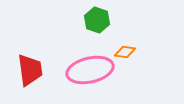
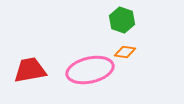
green hexagon: moved 25 px right
red trapezoid: rotated 92 degrees counterclockwise
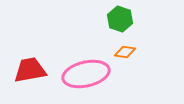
green hexagon: moved 2 px left, 1 px up
pink ellipse: moved 4 px left, 4 px down
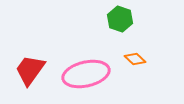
orange diamond: moved 10 px right, 7 px down; rotated 35 degrees clockwise
red trapezoid: rotated 44 degrees counterclockwise
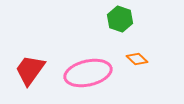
orange diamond: moved 2 px right
pink ellipse: moved 2 px right, 1 px up
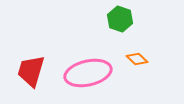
red trapezoid: moved 1 px right, 1 px down; rotated 20 degrees counterclockwise
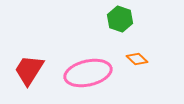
red trapezoid: moved 2 px left, 1 px up; rotated 16 degrees clockwise
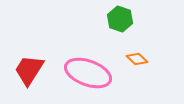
pink ellipse: rotated 33 degrees clockwise
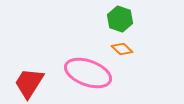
orange diamond: moved 15 px left, 10 px up
red trapezoid: moved 13 px down
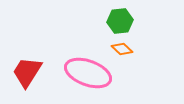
green hexagon: moved 2 px down; rotated 25 degrees counterclockwise
red trapezoid: moved 2 px left, 11 px up
